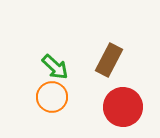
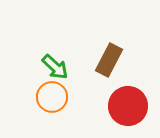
red circle: moved 5 px right, 1 px up
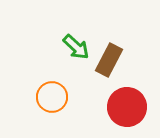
green arrow: moved 21 px right, 20 px up
red circle: moved 1 px left, 1 px down
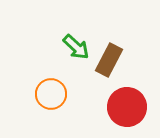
orange circle: moved 1 px left, 3 px up
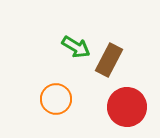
green arrow: rotated 12 degrees counterclockwise
orange circle: moved 5 px right, 5 px down
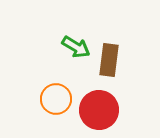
brown rectangle: rotated 20 degrees counterclockwise
red circle: moved 28 px left, 3 px down
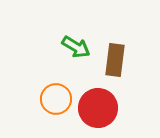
brown rectangle: moved 6 px right
red circle: moved 1 px left, 2 px up
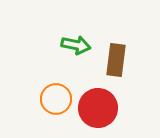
green arrow: moved 2 px up; rotated 20 degrees counterclockwise
brown rectangle: moved 1 px right
